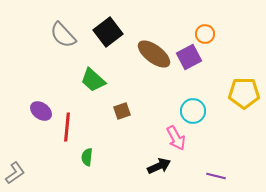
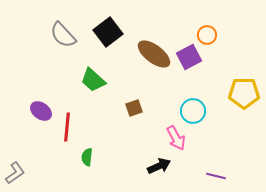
orange circle: moved 2 px right, 1 px down
brown square: moved 12 px right, 3 px up
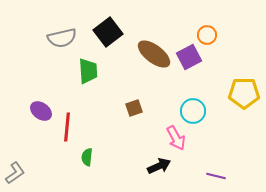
gray semicircle: moved 1 px left, 3 px down; rotated 60 degrees counterclockwise
green trapezoid: moved 5 px left, 9 px up; rotated 136 degrees counterclockwise
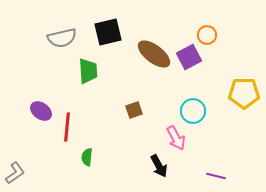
black square: rotated 24 degrees clockwise
brown square: moved 2 px down
black arrow: rotated 85 degrees clockwise
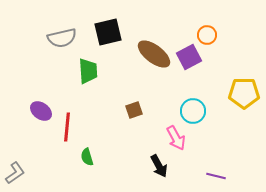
green semicircle: rotated 24 degrees counterclockwise
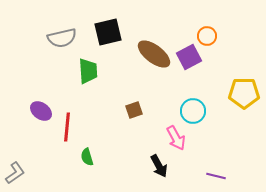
orange circle: moved 1 px down
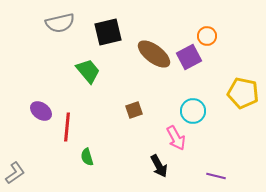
gray semicircle: moved 2 px left, 15 px up
green trapezoid: rotated 36 degrees counterclockwise
yellow pentagon: moved 1 px left; rotated 12 degrees clockwise
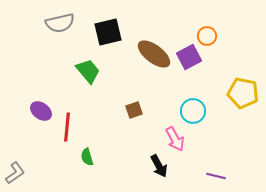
pink arrow: moved 1 px left, 1 px down
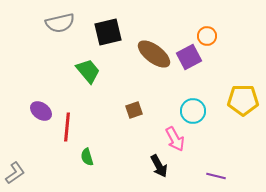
yellow pentagon: moved 7 px down; rotated 12 degrees counterclockwise
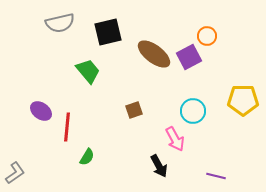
green semicircle: rotated 132 degrees counterclockwise
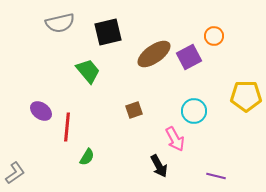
orange circle: moved 7 px right
brown ellipse: rotated 72 degrees counterclockwise
yellow pentagon: moved 3 px right, 4 px up
cyan circle: moved 1 px right
